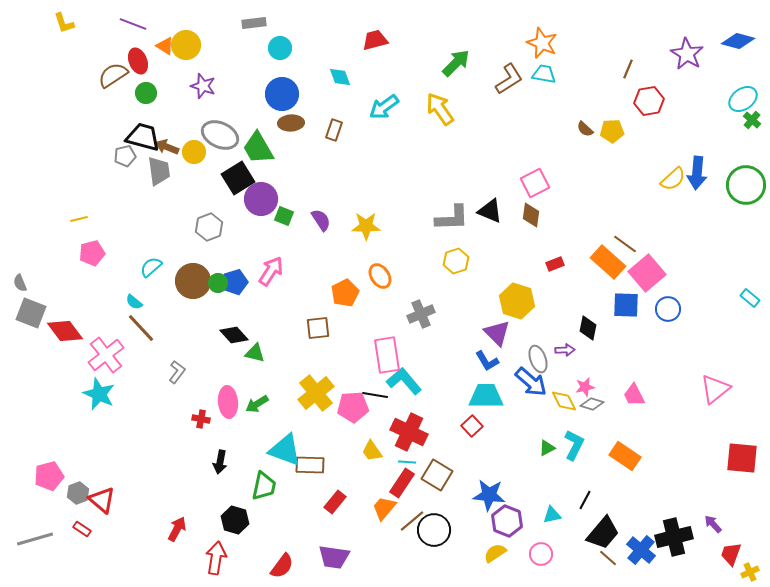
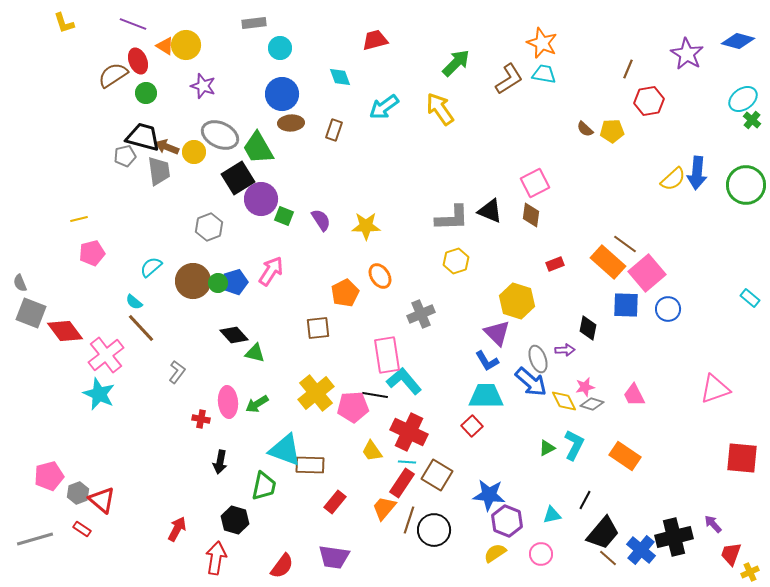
pink triangle at (715, 389): rotated 20 degrees clockwise
brown line at (412, 521): moved 3 px left, 1 px up; rotated 32 degrees counterclockwise
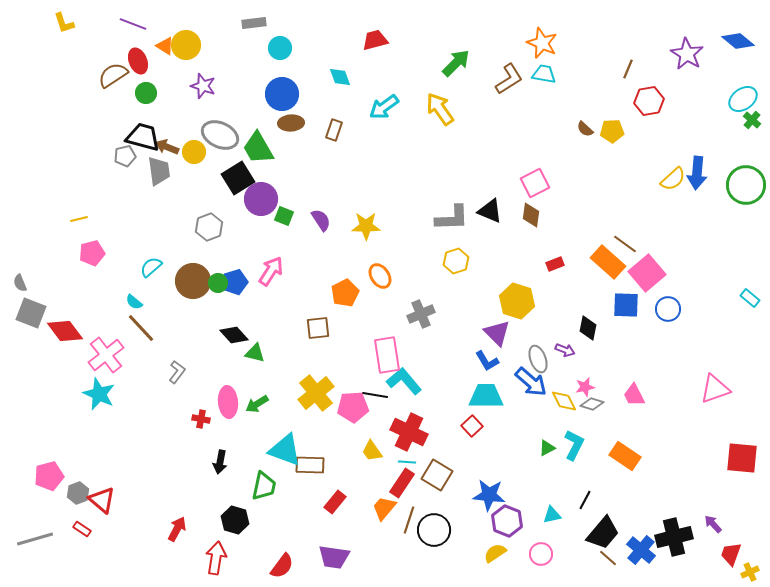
blue diamond at (738, 41): rotated 24 degrees clockwise
purple arrow at (565, 350): rotated 24 degrees clockwise
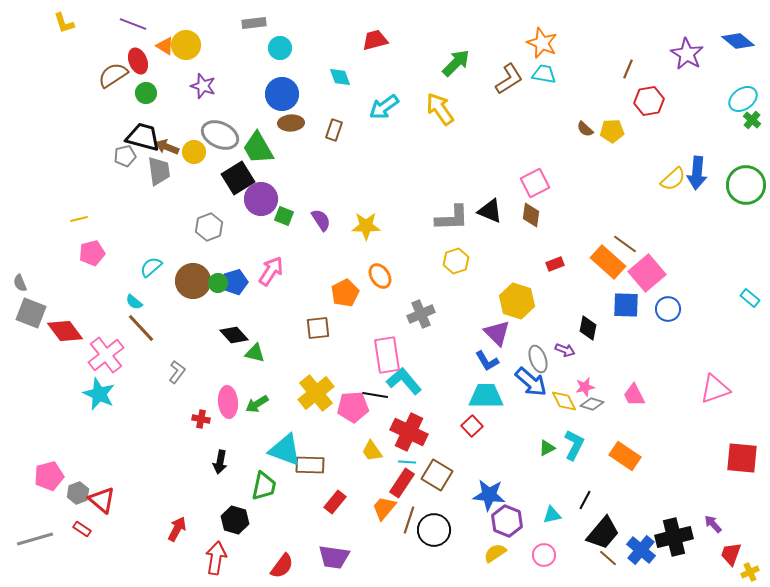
pink circle at (541, 554): moved 3 px right, 1 px down
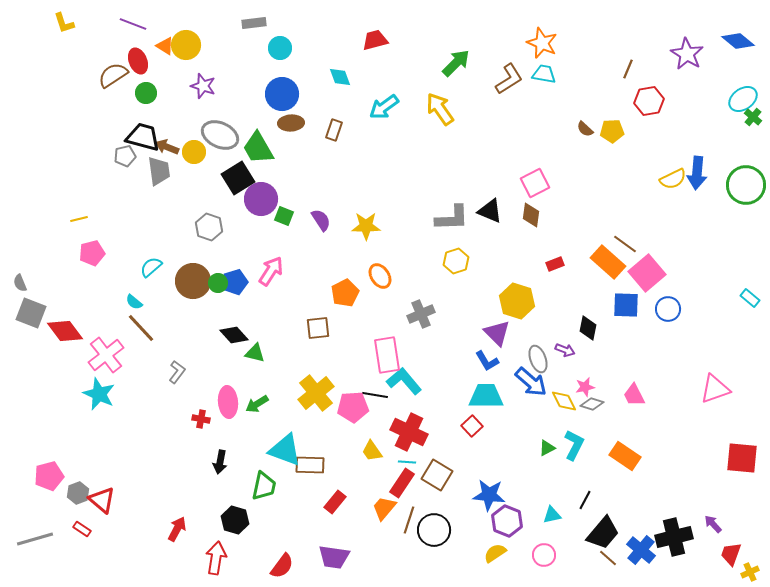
green cross at (752, 120): moved 1 px right, 3 px up
yellow semicircle at (673, 179): rotated 16 degrees clockwise
gray hexagon at (209, 227): rotated 20 degrees counterclockwise
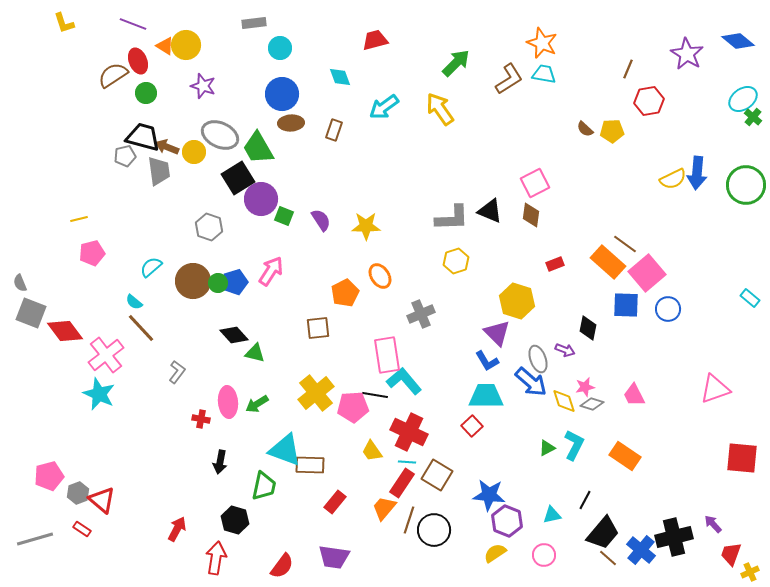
yellow diamond at (564, 401): rotated 8 degrees clockwise
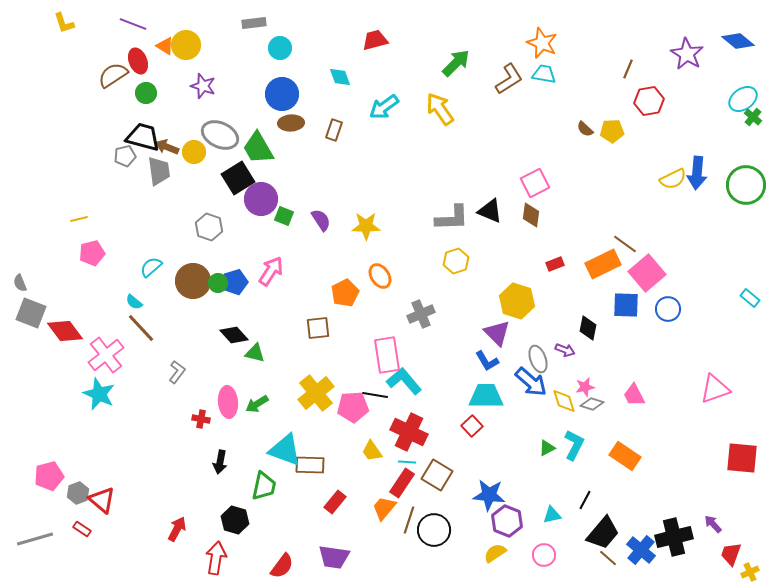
orange rectangle at (608, 262): moved 5 px left, 2 px down; rotated 68 degrees counterclockwise
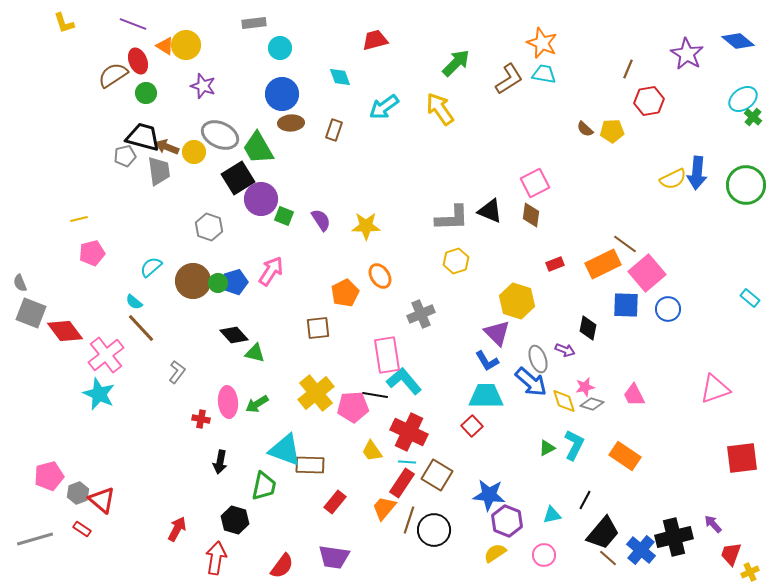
red square at (742, 458): rotated 12 degrees counterclockwise
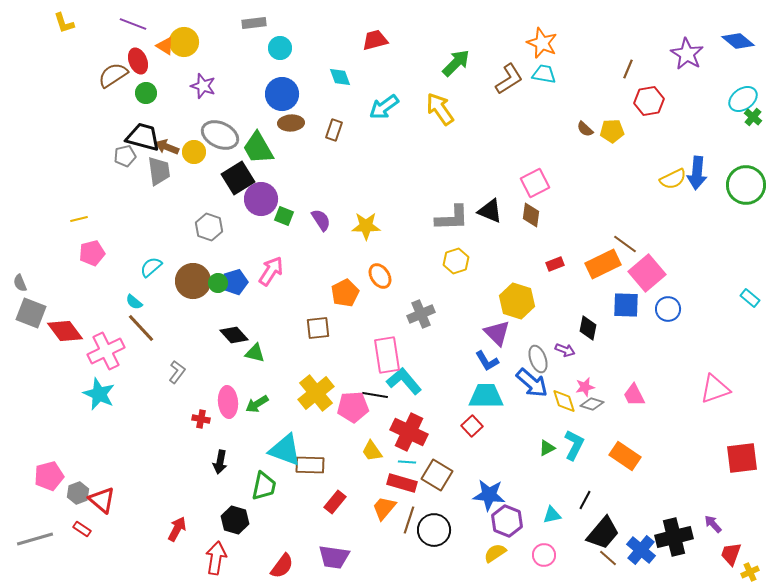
yellow circle at (186, 45): moved 2 px left, 3 px up
pink cross at (106, 355): moved 4 px up; rotated 12 degrees clockwise
blue arrow at (531, 382): moved 1 px right, 1 px down
red rectangle at (402, 483): rotated 72 degrees clockwise
